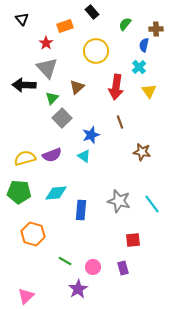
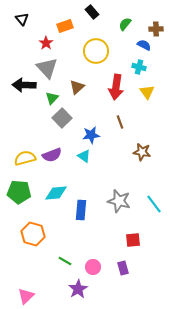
blue semicircle: rotated 104 degrees clockwise
cyan cross: rotated 32 degrees counterclockwise
yellow triangle: moved 2 px left, 1 px down
blue star: rotated 12 degrees clockwise
cyan line: moved 2 px right
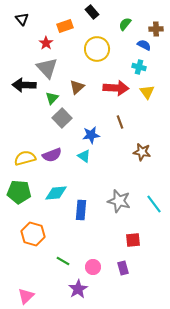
yellow circle: moved 1 px right, 2 px up
red arrow: moved 1 px down; rotated 95 degrees counterclockwise
green line: moved 2 px left
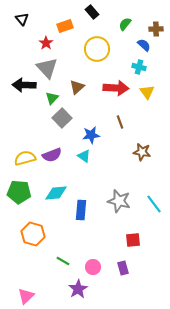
blue semicircle: rotated 16 degrees clockwise
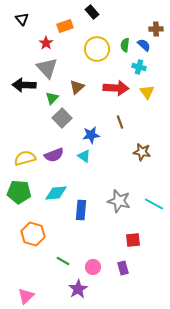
green semicircle: moved 21 px down; rotated 32 degrees counterclockwise
purple semicircle: moved 2 px right
cyan line: rotated 24 degrees counterclockwise
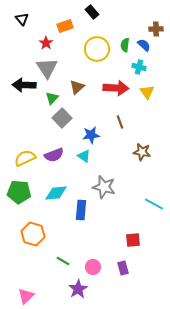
gray triangle: rotated 10 degrees clockwise
yellow semicircle: rotated 10 degrees counterclockwise
gray star: moved 15 px left, 14 px up
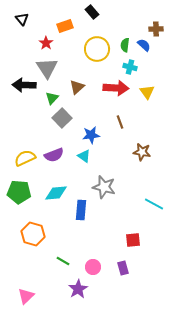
cyan cross: moved 9 px left
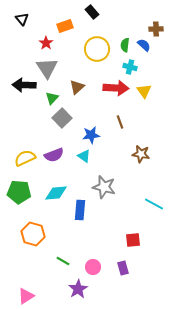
yellow triangle: moved 3 px left, 1 px up
brown star: moved 1 px left, 2 px down
blue rectangle: moved 1 px left
pink triangle: rotated 12 degrees clockwise
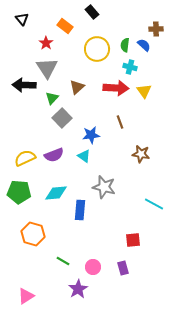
orange rectangle: rotated 56 degrees clockwise
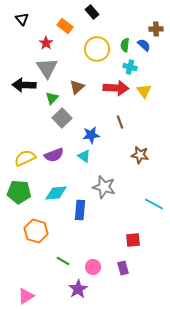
brown star: moved 1 px left, 1 px down
orange hexagon: moved 3 px right, 3 px up
